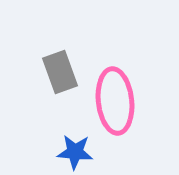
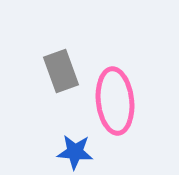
gray rectangle: moved 1 px right, 1 px up
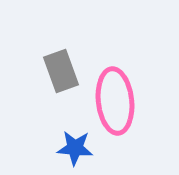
blue star: moved 4 px up
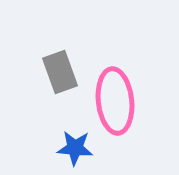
gray rectangle: moved 1 px left, 1 px down
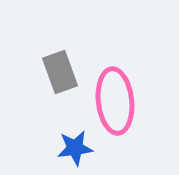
blue star: rotated 12 degrees counterclockwise
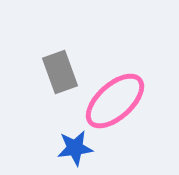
pink ellipse: rotated 54 degrees clockwise
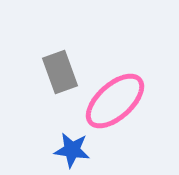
blue star: moved 3 px left, 2 px down; rotated 15 degrees clockwise
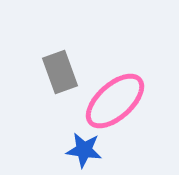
blue star: moved 12 px right
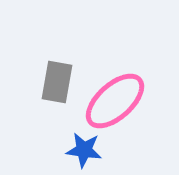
gray rectangle: moved 3 px left, 10 px down; rotated 30 degrees clockwise
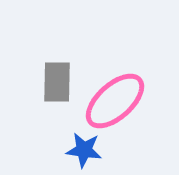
gray rectangle: rotated 9 degrees counterclockwise
